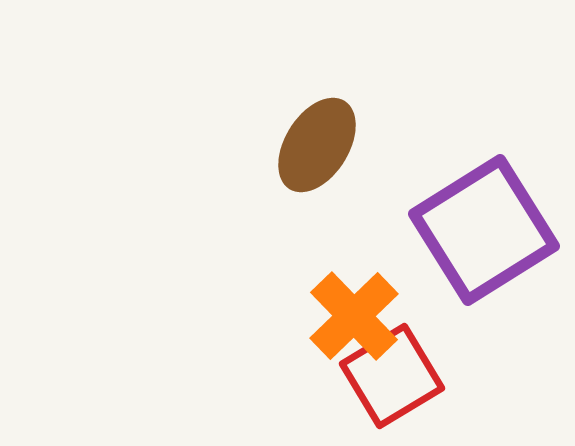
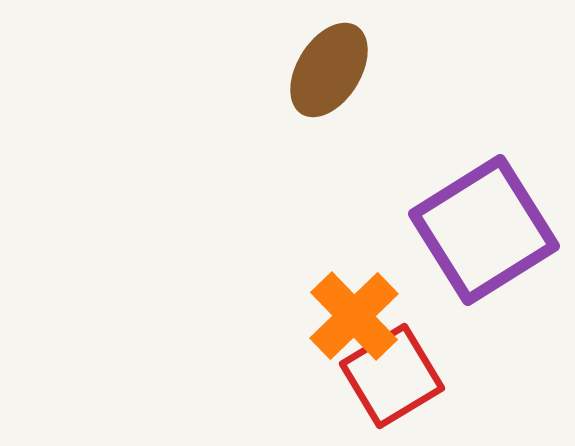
brown ellipse: moved 12 px right, 75 px up
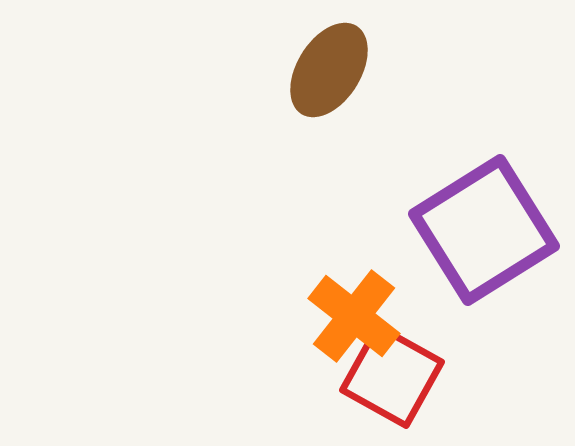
orange cross: rotated 8 degrees counterclockwise
red square: rotated 30 degrees counterclockwise
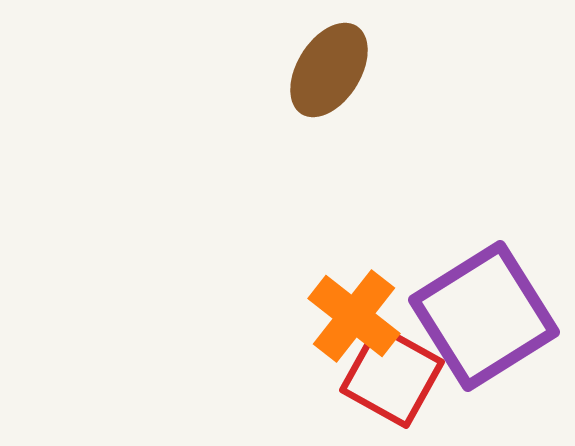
purple square: moved 86 px down
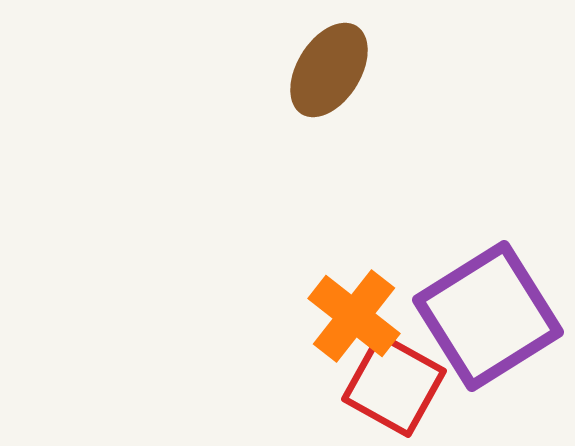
purple square: moved 4 px right
red square: moved 2 px right, 9 px down
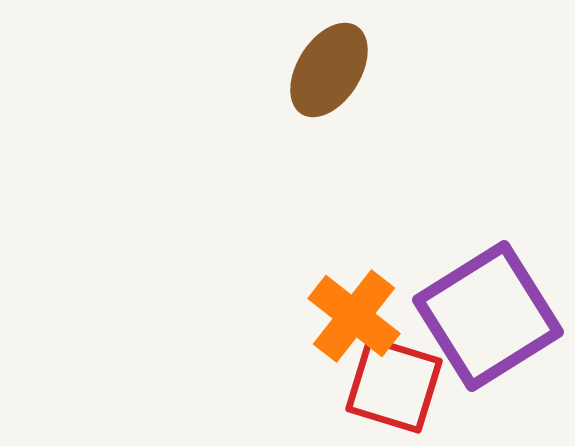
red square: rotated 12 degrees counterclockwise
